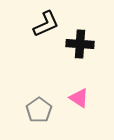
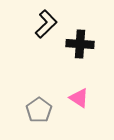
black L-shape: rotated 20 degrees counterclockwise
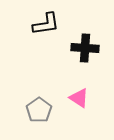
black L-shape: rotated 36 degrees clockwise
black cross: moved 5 px right, 4 px down
